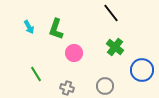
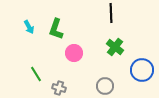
black line: rotated 36 degrees clockwise
gray cross: moved 8 px left
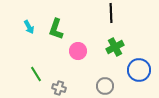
green cross: rotated 24 degrees clockwise
pink circle: moved 4 px right, 2 px up
blue circle: moved 3 px left
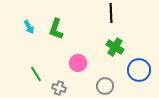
green cross: rotated 30 degrees counterclockwise
pink circle: moved 12 px down
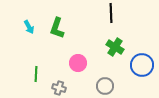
green L-shape: moved 1 px right, 1 px up
blue circle: moved 3 px right, 5 px up
green line: rotated 35 degrees clockwise
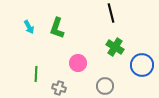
black line: rotated 12 degrees counterclockwise
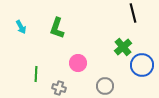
black line: moved 22 px right
cyan arrow: moved 8 px left
green cross: moved 8 px right; rotated 18 degrees clockwise
